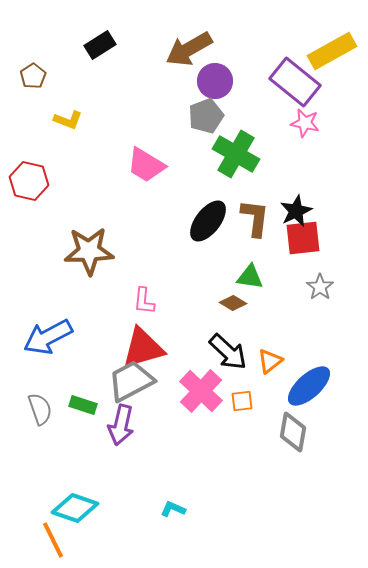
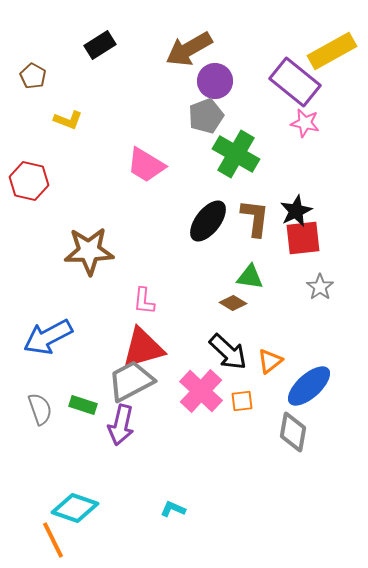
brown pentagon: rotated 10 degrees counterclockwise
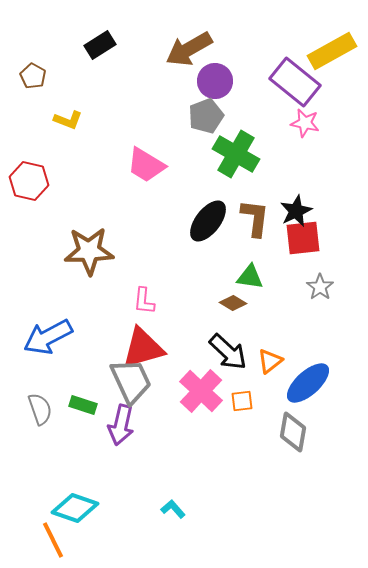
gray trapezoid: rotated 93 degrees clockwise
blue ellipse: moved 1 px left, 3 px up
cyan L-shape: rotated 25 degrees clockwise
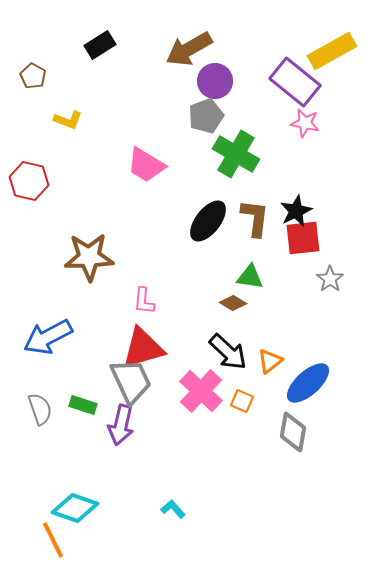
brown star: moved 6 px down
gray star: moved 10 px right, 8 px up
orange square: rotated 30 degrees clockwise
